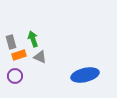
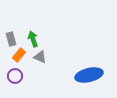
gray rectangle: moved 3 px up
orange rectangle: rotated 32 degrees counterclockwise
blue ellipse: moved 4 px right
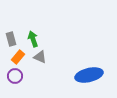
orange rectangle: moved 1 px left, 2 px down
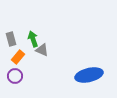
gray triangle: moved 2 px right, 7 px up
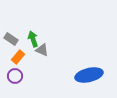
gray rectangle: rotated 40 degrees counterclockwise
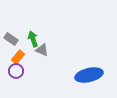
purple circle: moved 1 px right, 5 px up
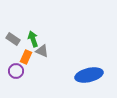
gray rectangle: moved 2 px right
gray triangle: moved 1 px down
orange rectangle: moved 8 px right; rotated 16 degrees counterclockwise
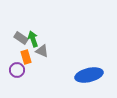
gray rectangle: moved 8 px right, 1 px up
orange rectangle: rotated 40 degrees counterclockwise
purple circle: moved 1 px right, 1 px up
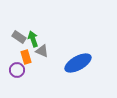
gray rectangle: moved 2 px left, 1 px up
blue ellipse: moved 11 px left, 12 px up; rotated 16 degrees counterclockwise
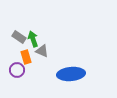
blue ellipse: moved 7 px left, 11 px down; rotated 24 degrees clockwise
